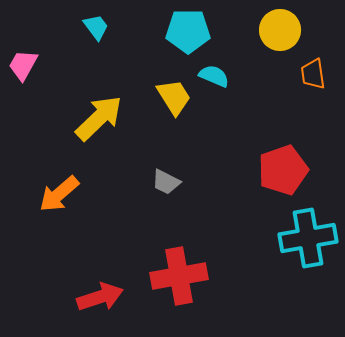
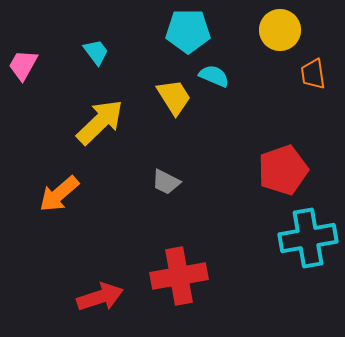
cyan trapezoid: moved 25 px down
yellow arrow: moved 1 px right, 4 px down
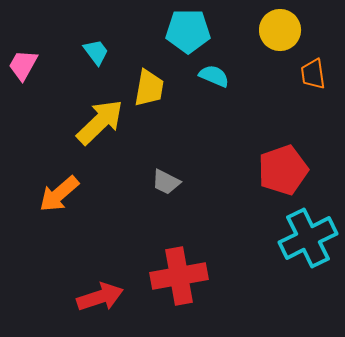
yellow trapezoid: moved 25 px left, 9 px up; rotated 42 degrees clockwise
cyan cross: rotated 16 degrees counterclockwise
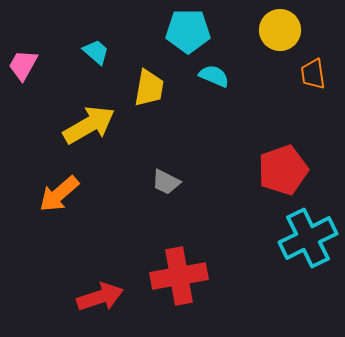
cyan trapezoid: rotated 12 degrees counterclockwise
yellow arrow: moved 11 px left, 3 px down; rotated 14 degrees clockwise
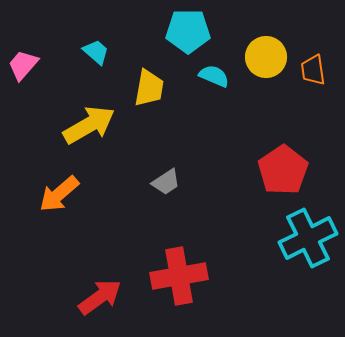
yellow circle: moved 14 px left, 27 px down
pink trapezoid: rotated 12 degrees clockwise
orange trapezoid: moved 4 px up
red pentagon: rotated 15 degrees counterclockwise
gray trapezoid: rotated 60 degrees counterclockwise
red arrow: rotated 18 degrees counterclockwise
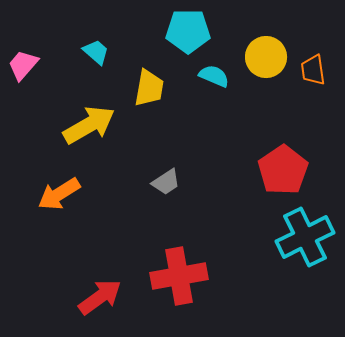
orange arrow: rotated 9 degrees clockwise
cyan cross: moved 3 px left, 1 px up
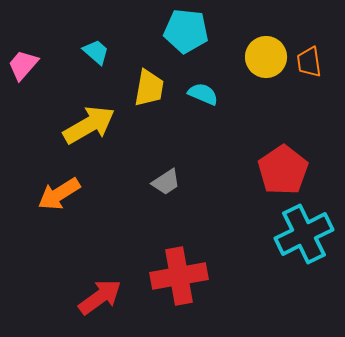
cyan pentagon: moved 2 px left; rotated 6 degrees clockwise
orange trapezoid: moved 4 px left, 8 px up
cyan semicircle: moved 11 px left, 18 px down
cyan cross: moved 1 px left, 3 px up
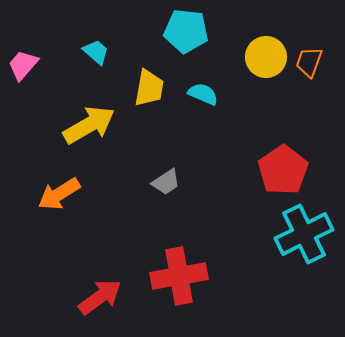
orange trapezoid: rotated 28 degrees clockwise
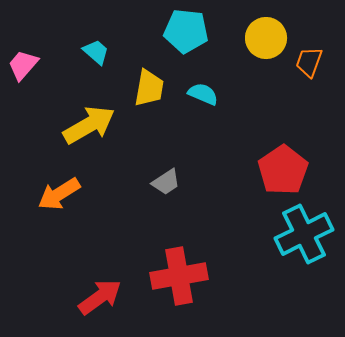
yellow circle: moved 19 px up
